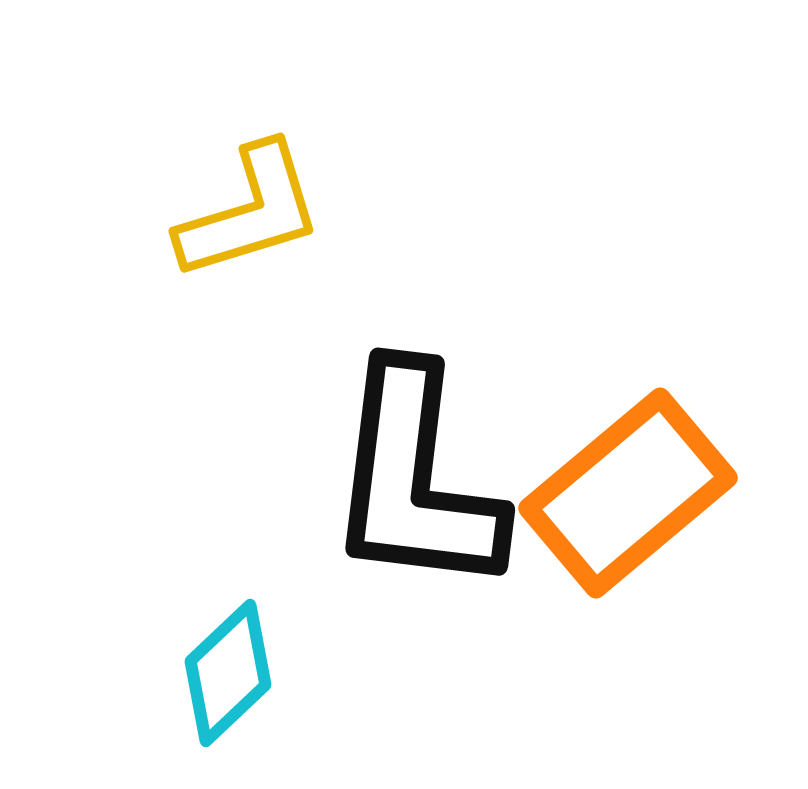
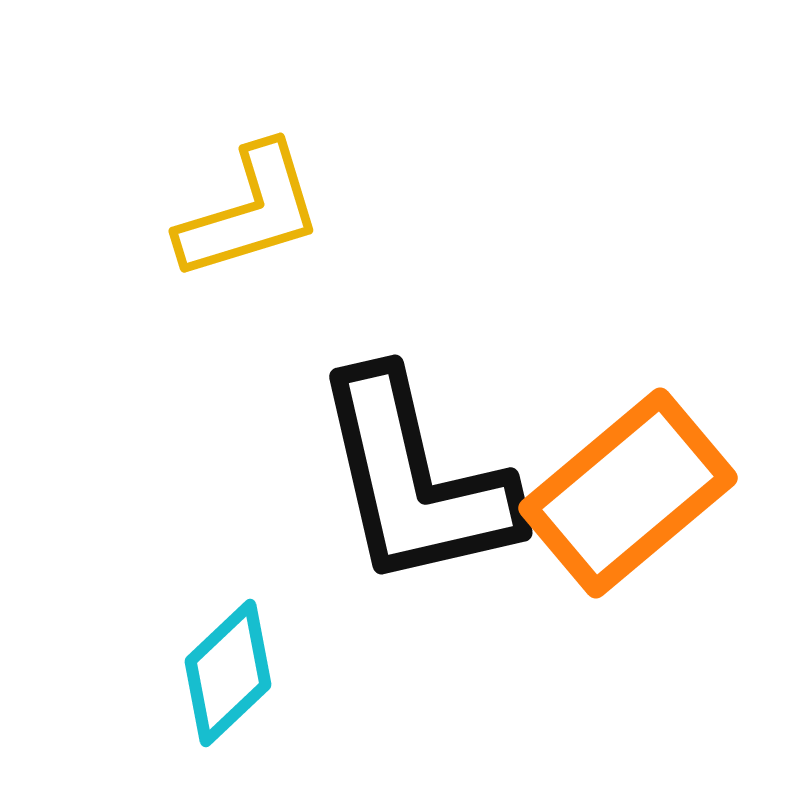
black L-shape: rotated 20 degrees counterclockwise
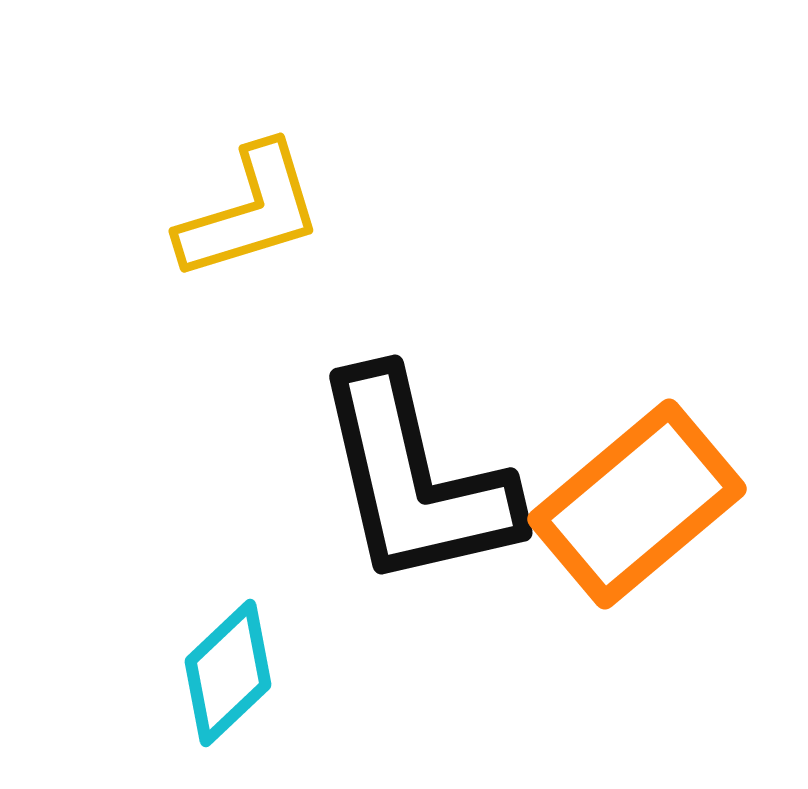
orange rectangle: moved 9 px right, 11 px down
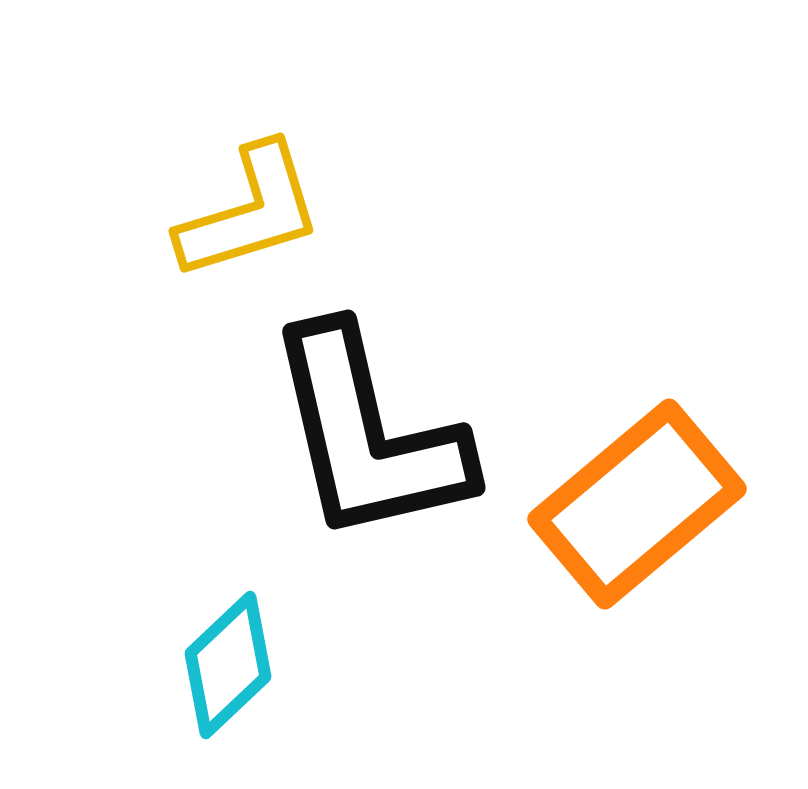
black L-shape: moved 47 px left, 45 px up
cyan diamond: moved 8 px up
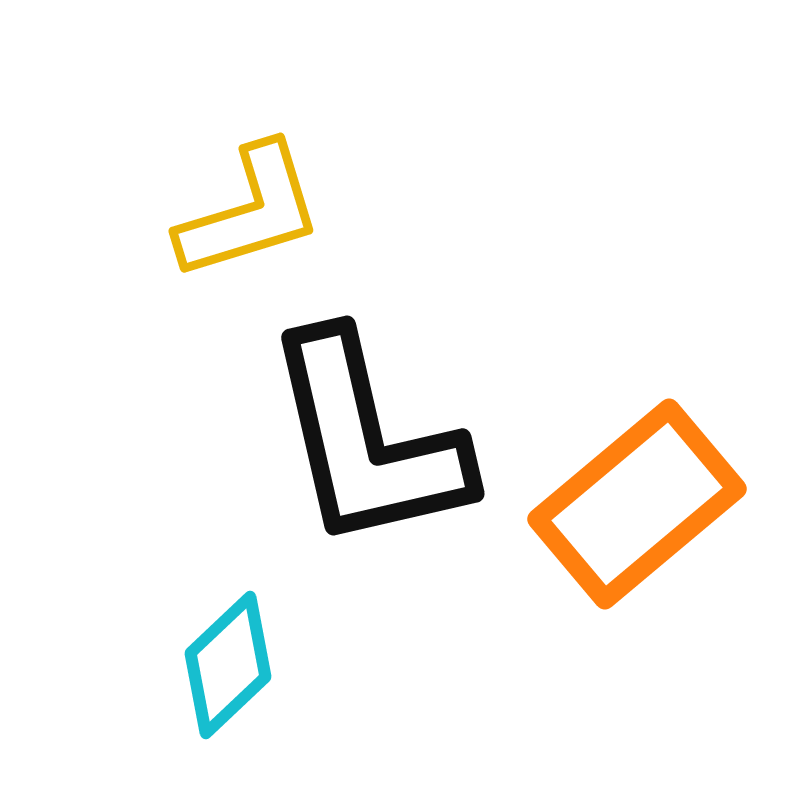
black L-shape: moved 1 px left, 6 px down
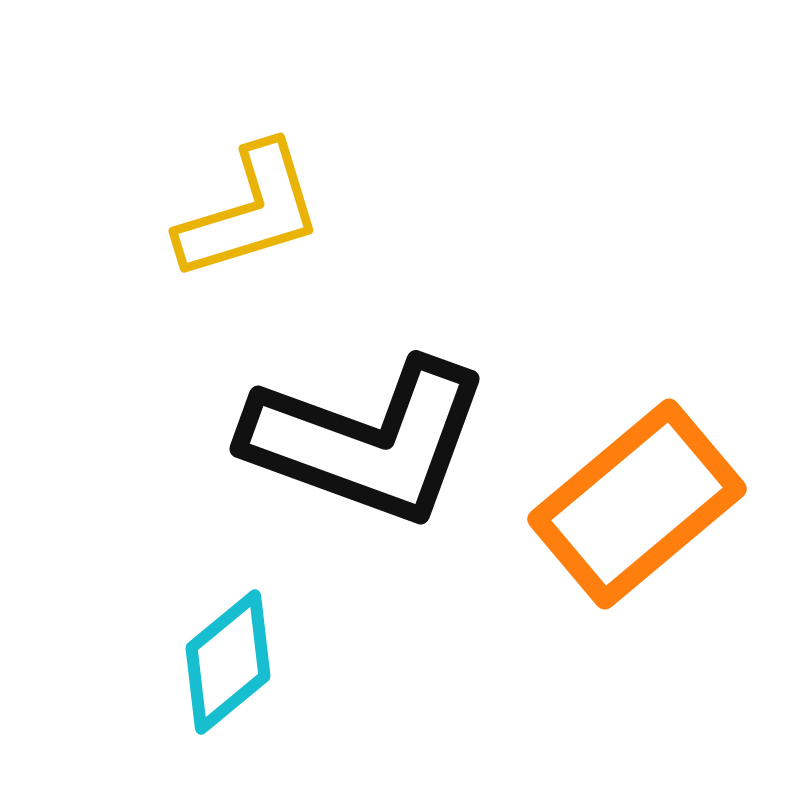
black L-shape: rotated 57 degrees counterclockwise
cyan diamond: moved 3 px up; rotated 4 degrees clockwise
